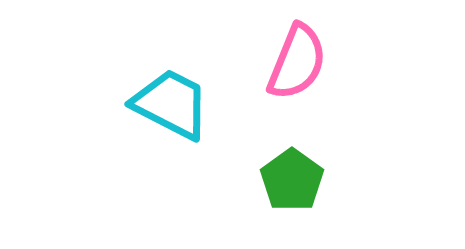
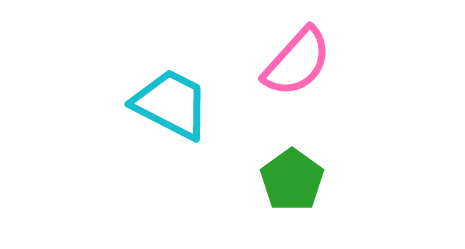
pink semicircle: rotated 20 degrees clockwise
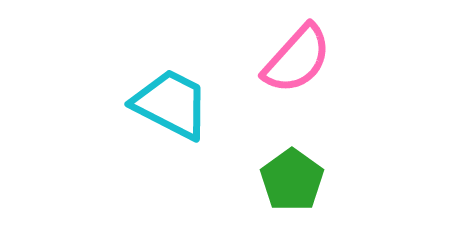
pink semicircle: moved 3 px up
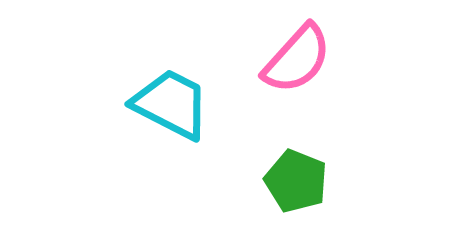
green pentagon: moved 4 px right, 1 px down; rotated 14 degrees counterclockwise
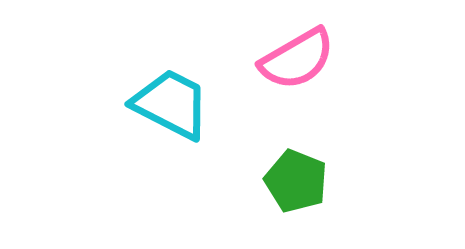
pink semicircle: rotated 18 degrees clockwise
